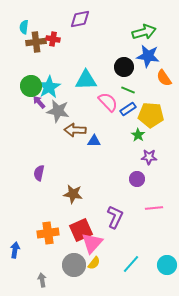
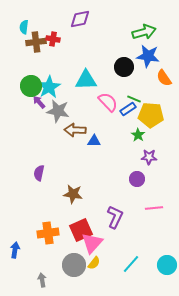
green line: moved 6 px right, 9 px down
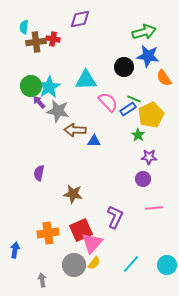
yellow pentagon: rotated 30 degrees counterclockwise
purple circle: moved 6 px right
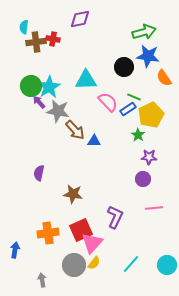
green line: moved 2 px up
brown arrow: rotated 135 degrees counterclockwise
